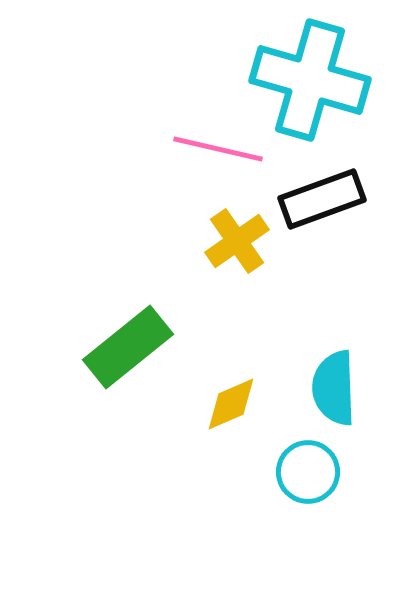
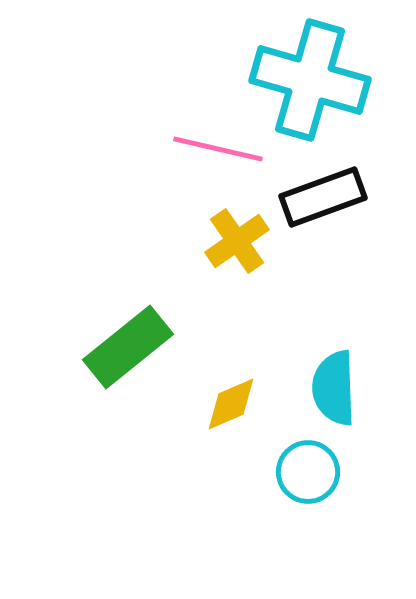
black rectangle: moved 1 px right, 2 px up
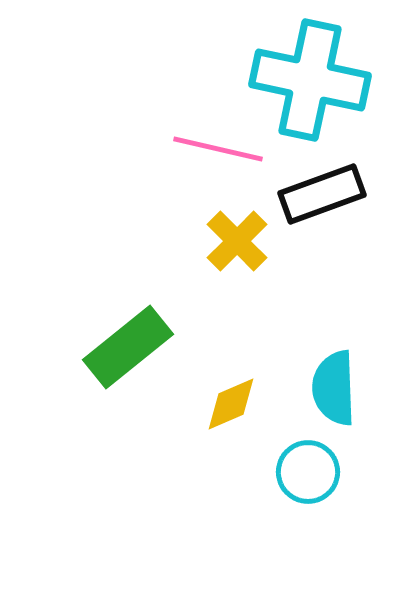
cyan cross: rotated 4 degrees counterclockwise
black rectangle: moved 1 px left, 3 px up
yellow cross: rotated 10 degrees counterclockwise
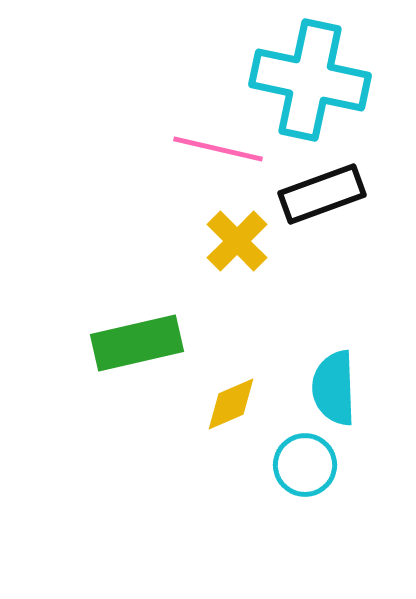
green rectangle: moved 9 px right, 4 px up; rotated 26 degrees clockwise
cyan circle: moved 3 px left, 7 px up
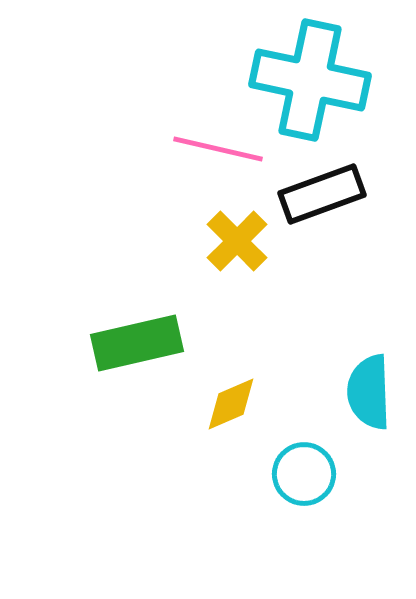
cyan semicircle: moved 35 px right, 4 px down
cyan circle: moved 1 px left, 9 px down
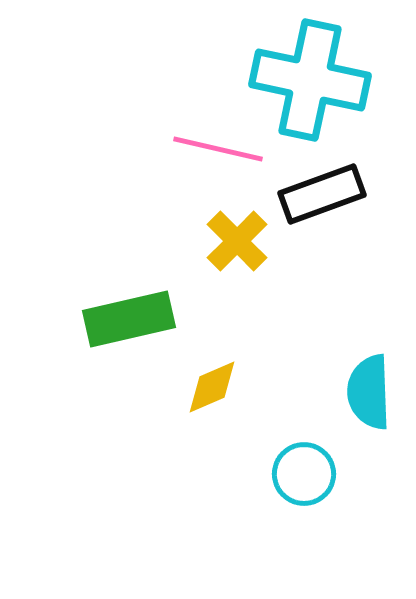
green rectangle: moved 8 px left, 24 px up
yellow diamond: moved 19 px left, 17 px up
